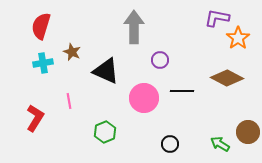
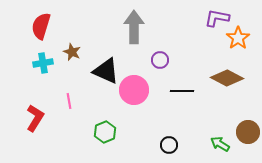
pink circle: moved 10 px left, 8 px up
black circle: moved 1 px left, 1 px down
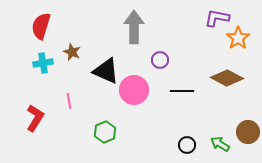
black circle: moved 18 px right
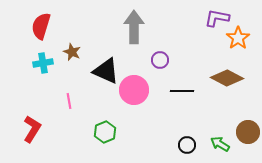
red L-shape: moved 3 px left, 11 px down
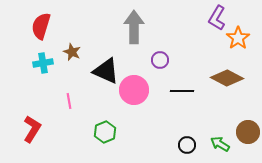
purple L-shape: rotated 70 degrees counterclockwise
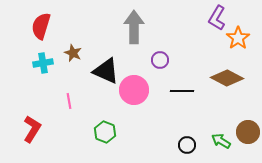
brown star: moved 1 px right, 1 px down
green hexagon: rotated 15 degrees counterclockwise
green arrow: moved 1 px right, 3 px up
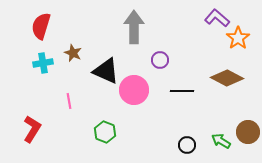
purple L-shape: rotated 100 degrees clockwise
